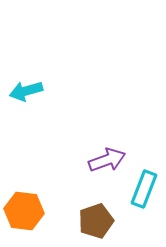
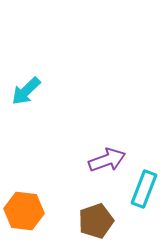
cyan arrow: rotated 28 degrees counterclockwise
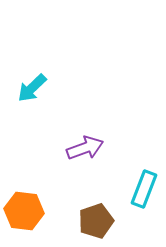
cyan arrow: moved 6 px right, 3 px up
purple arrow: moved 22 px left, 12 px up
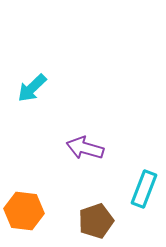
purple arrow: rotated 144 degrees counterclockwise
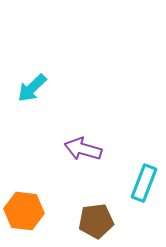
purple arrow: moved 2 px left, 1 px down
cyan rectangle: moved 6 px up
brown pentagon: rotated 12 degrees clockwise
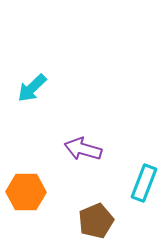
orange hexagon: moved 2 px right, 19 px up; rotated 6 degrees counterclockwise
brown pentagon: rotated 16 degrees counterclockwise
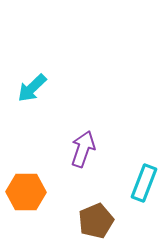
purple arrow: rotated 93 degrees clockwise
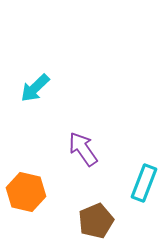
cyan arrow: moved 3 px right
purple arrow: rotated 54 degrees counterclockwise
orange hexagon: rotated 12 degrees clockwise
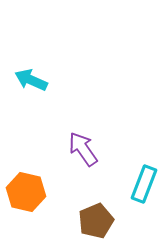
cyan arrow: moved 4 px left, 8 px up; rotated 68 degrees clockwise
cyan rectangle: moved 1 px down
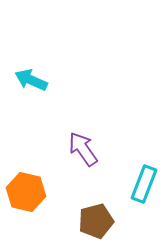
brown pentagon: rotated 8 degrees clockwise
